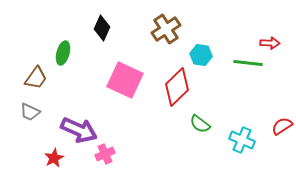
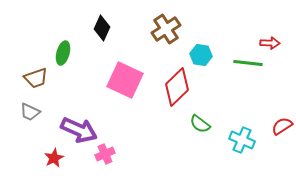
brown trapezoid: rotated 35 degrees clockwise
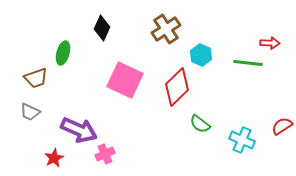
cyan hexagon: rotated 15 degrees clockwise
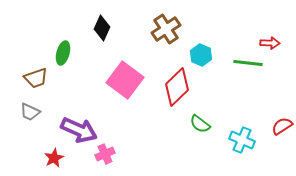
pink square: rotated 12 degrees clockwise
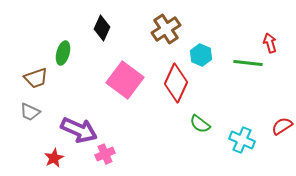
red arrow: rotated 108 degrees counterclockwise
red diamond: moved 1 px left, 4 px up; rotated 21 degrees counterclockwise
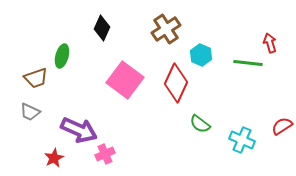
green ellipse: moved 1 px left, 3 px down
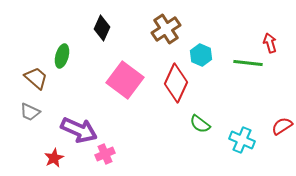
brown trapezoid: rotated 120 degrees counterclockwise
